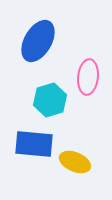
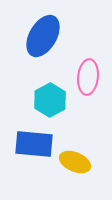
blue ellipse: moved 5 px right, 5 px up
cyan hexagon: rotated 12 degrees counterclockwise
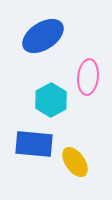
blue ellipse: rotated 27 degrees clockwise
cyan hexagon: moved 1 px right
yellow ellipse: rotated 32 degrees clockwise
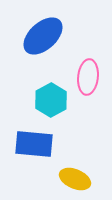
blue ellipse: rotated 9 degrees counterclockwise
yellow ellipse: moved 17 px down; rotated 32 degrees counterclockwise
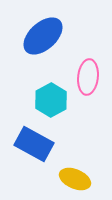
blue rectangle: rotated 24 degrees clockwise
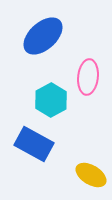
yellow ellipse: moved 16 px right, 4 px up; rotated 8 degrees clockwise
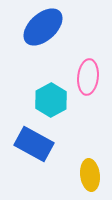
blue ellipse: moved 9 px up
yellow ellipse: moved 1 px left; rotated 52 degrees clockwise
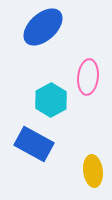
yellow ellipse: moved 3 px right, 4 px up
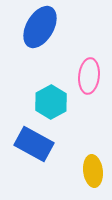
blue ellipse: moved 3 px left; rotated 18 degrees counterclockwise
pink ellipse: moved 1 px right, 1 px up
cyan hexagon: moved 2 px down
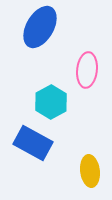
pink ellipse: moved 2 px left, 6 px up
blue rectangle: moved 1 px left, 1 px up
yellow ellipse: moved 3 px left
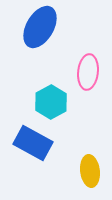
pink ellipse: moved 1 px right, 2 px down
